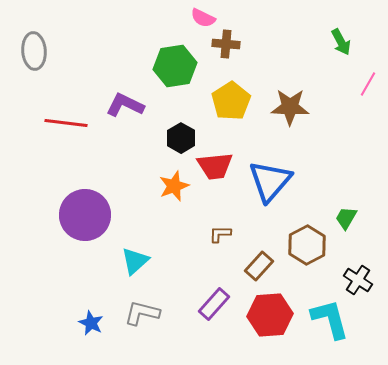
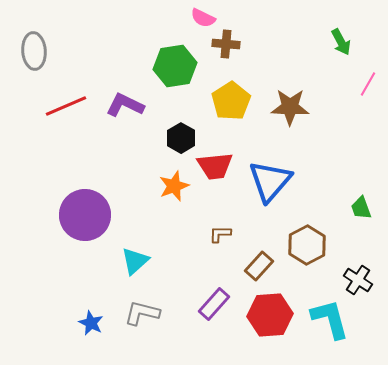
red line: moved 17 px up; rotated 30 degrees counterclockwise
green trapezoid: moved 15 px right, 10 px up; rotated 50 degrees counterclockwise
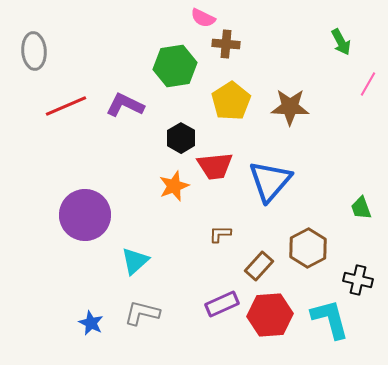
brown hexagon: moved 1 px right, 3 px down
black cross: rotated 20 degrees counterclockwise
purple rectangle: moved 8 px right; rotated 24 degrees clockwise
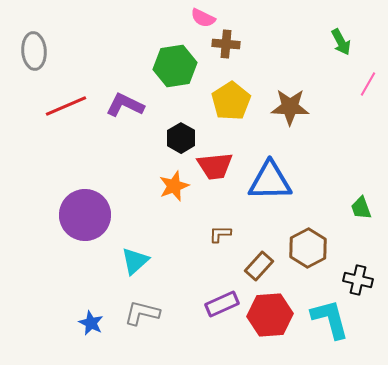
blue triangle: rotated 48 degrees clockwise
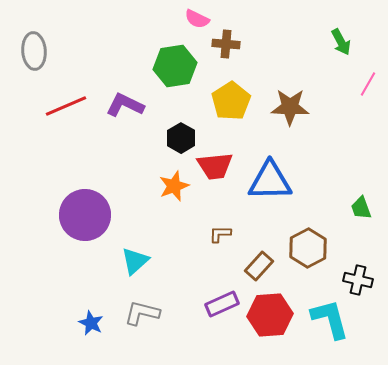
pink semicircle: moved 6 px left, 1 px down
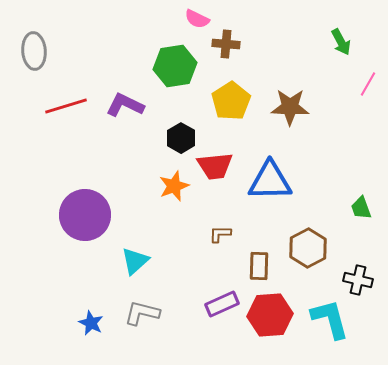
red line: rotated 6 degrees clockwise
brown rectangle: rotated 40 degrees counterclockwise
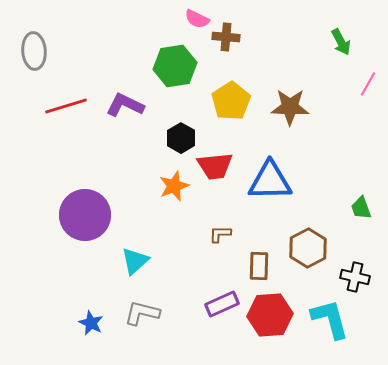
brown cross: moved 7 px up
black cross: moved 3 px left, 3 px up
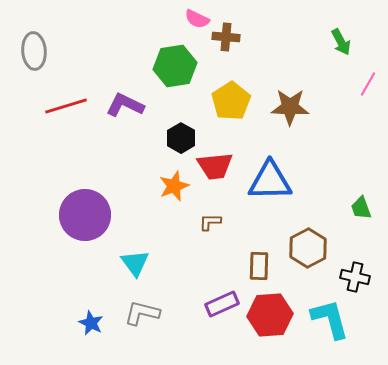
brown L-shape: moved 10 px left, 12 px up
cyan triangle: moved 2 px down; rotated 24 degrees counterclockwise
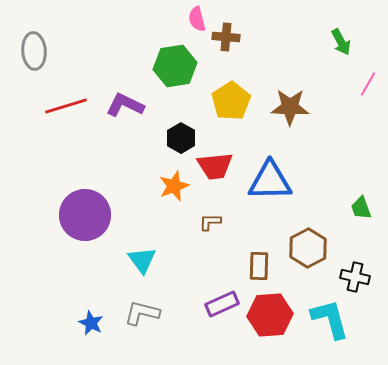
pink semicircle: rotated 50 degrees clockwise
cyan triangle: moved 7 px right, 3 px up
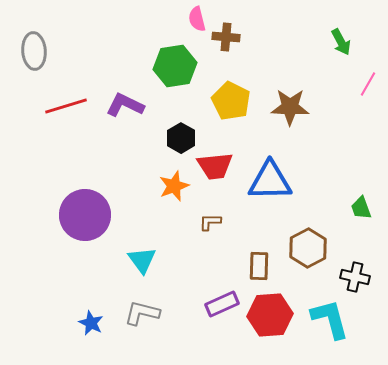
yellow pentagon: rotated 12 degrees counterclockwise
